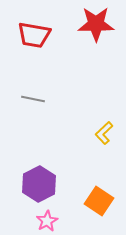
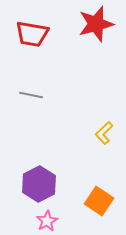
red star: rotated 15 degrees counterclockwise
red trapezoid: moved 2 px left, 1 px up
gray line: moved 2 px left, 4 px up
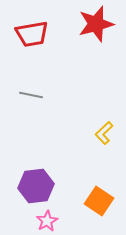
red trapezoid: rotated 20 degrees counterclockwise
purple hexagon: moved 3 px left, 2 px down; rotated 20 degrees clockwise
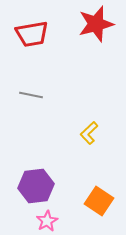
yellow L-shape: moved 15 px left
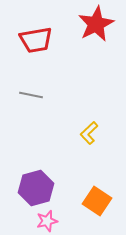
red star: rotated 12 degrees counterclockwise
red trapezoid: moved 4 px right, 6 px down
purple hexagon: moved 2 px down; rotated 8 degrees counterclockwise
orange square: moved 2 px left
pink star: rotated 15 degrees clockwise
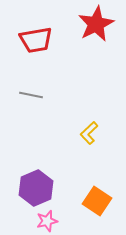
purple hexagon: rotated 8 degrees counterclockwise
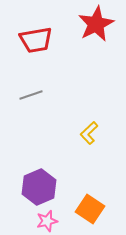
gray line: rotated 30 degrees counterclockwise
purple hexagon: moved 3 px right, 1 px up
orange square: moved 7 px left, 8 px down
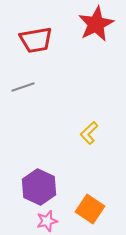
gray line: moved 8 px left, 8 px up
purple hexagon: rotated 12 degrees counterclockwise
